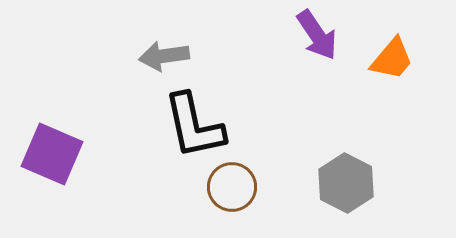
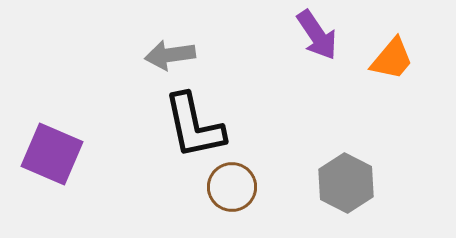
gray arrow: moved 6 px right, 1 px up
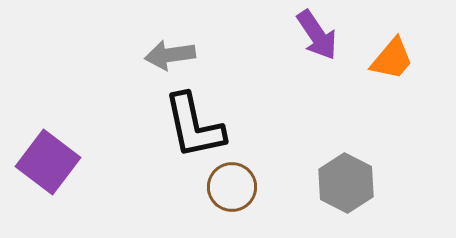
purple square: moved 4 px left, 8 px down; rotated 14 degrees clockwise
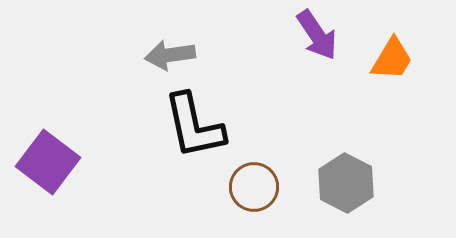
orange trapezoid: rotated 9 degrees counterclockwise
brown circle: moved 22 px right
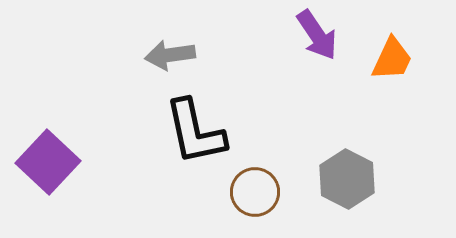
orange trapezoid: rotated 6 degrees counterclockwise
black L-shape: moved 1 px right, 6 px down
purple square: rotated 6 degrees clockwise
gray hexagon: moved 1 px right, 4 px up
brown circle: moved 1 px right, 5 px down
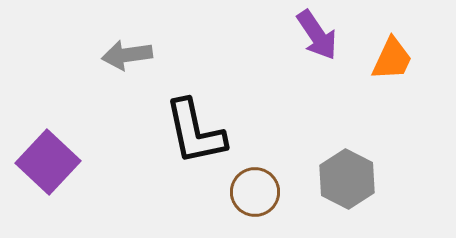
gray arrow: moved 43 px left
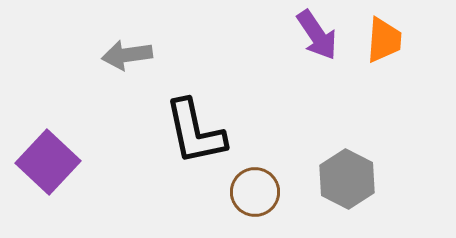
orange trapezoid: moved 8 px left, 19 px up; rotated 21 degrees counterclockwise
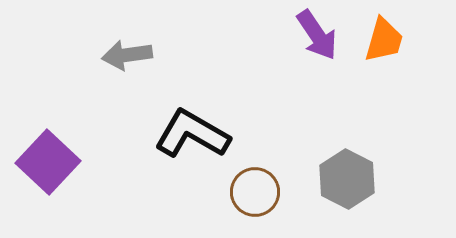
orange trapezoid: rotated 12 degrees clockwise
black L-shape: moved 3 px left, 2 px down; rotated 132 degrees clockwise
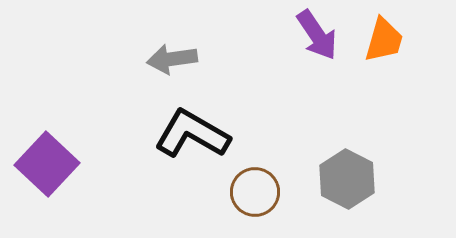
gray arrow: moved 45 px right, 4 px down
purple square: moved 1 px left, 2 px down
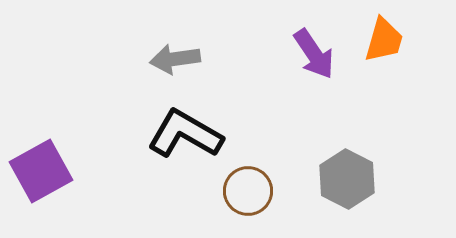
purple arrow: moved 3 px left, 19 px down
gray arrow: moved 3 px right
black L-shape: moved 7 px left
purple square: moved 6 px left, 7 px down; rotated 18 degrees clockwise
brown circle: moved 7 px left, 1 px up
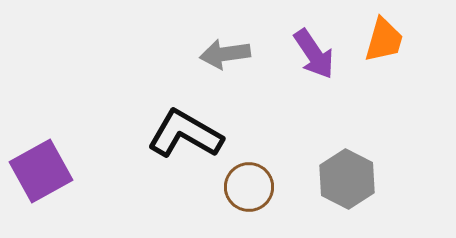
gray arrow: moved 50 px right, 5 px up
brown circle: moved 1 px right, 4 px up
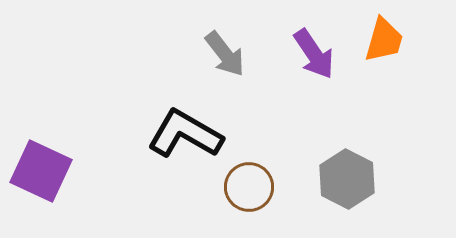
gray arrow: rotated 120 degrees counterclockwise
purple square: rotated 36 degrees counterclockwise
